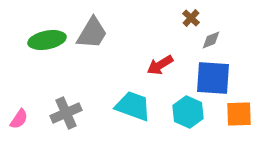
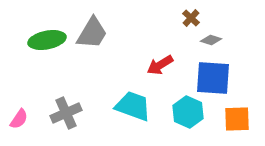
gray diamond: rotated 40 degrees clockwise
orange square: moved 2 px left, 5 px down
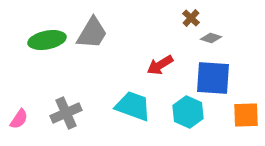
gray diamond: moved 2 px up
orange square: moved 9 px right, 4 px up
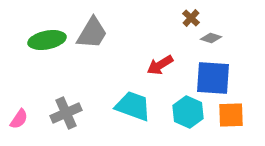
orange square: moved 15 px left
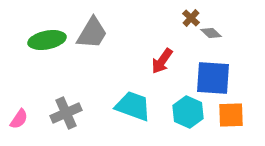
gray diamond: moved 5 px up; rotated 25 degrees clockwise
red arrow: moved 2 px right, 4 px up; rotated 24 degrees counterclockwise
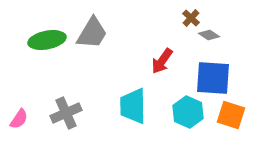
gray diamond: moved 2 px left, 2 px down; rotated 10 degrees counterclockwise
cyan trapezoid: rotated 111 degrees counterclockwise
orange square: rotated 20 degrees clockwise
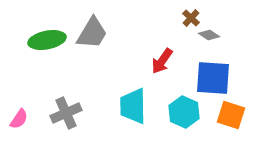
cyan hexagon: moved 4 px left
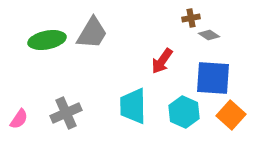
brown cross: rotated 36 degrees clockwise
orange square: rotated 24 degrees clockwise
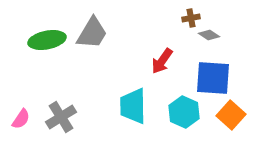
gray cross: moved 5 px left, 4 px down; rotated 8 degrees counterclockwise
pink semicircle: moved 2 px right
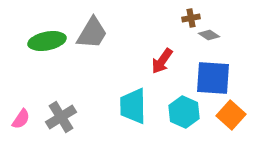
green ellipse: moved 1 px down
